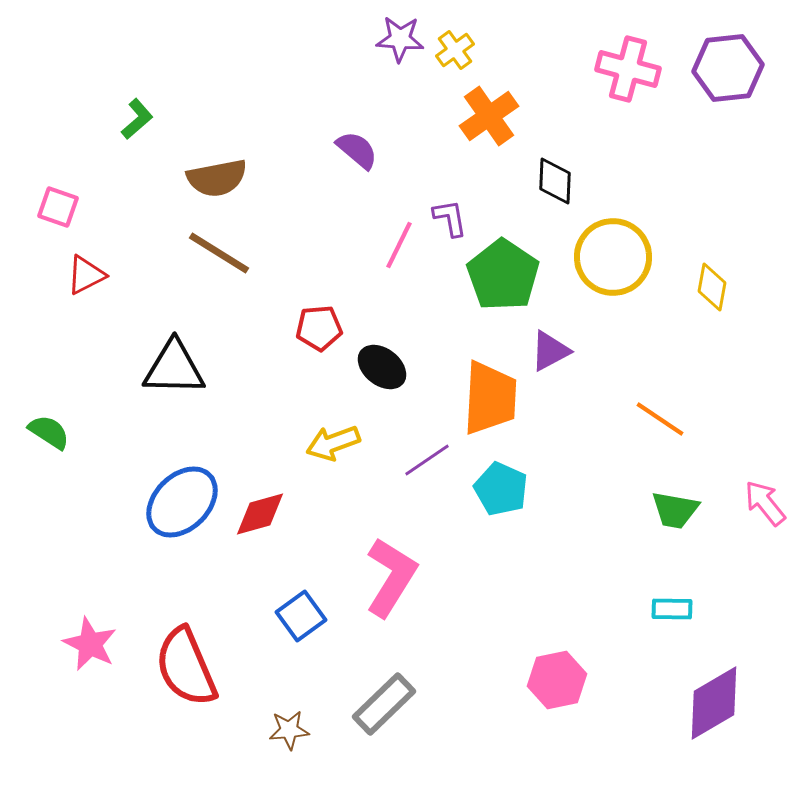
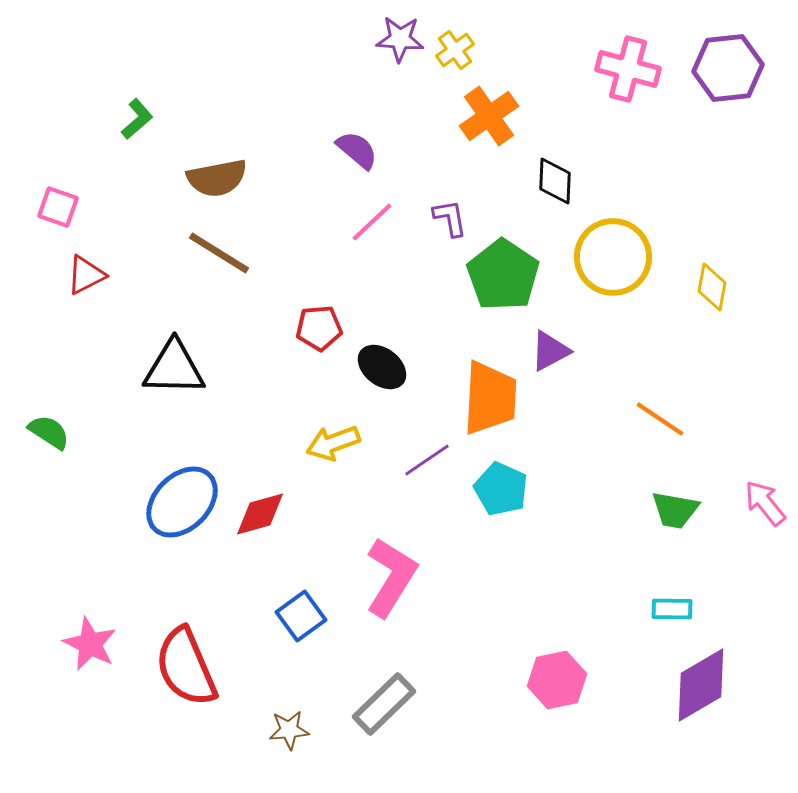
pink line: moved 27 px left, 23 px up; rotated 21 degrees clockwise
purple diamond: moved 13 px left, 18 px up
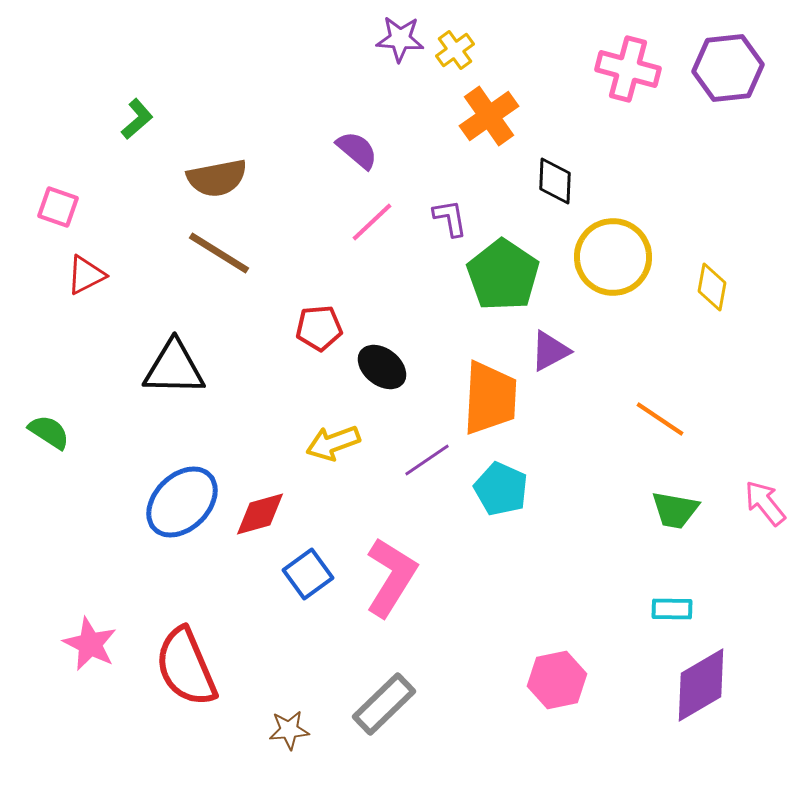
blue square: moved 7 px right, 42 px up
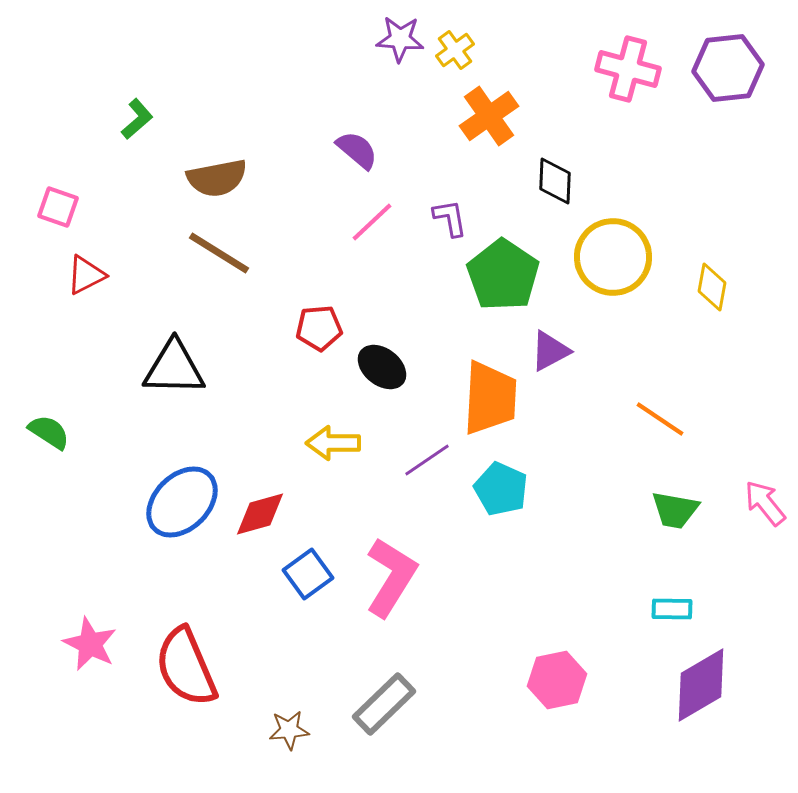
yellow arrow: rotated 20 degrees clockwise
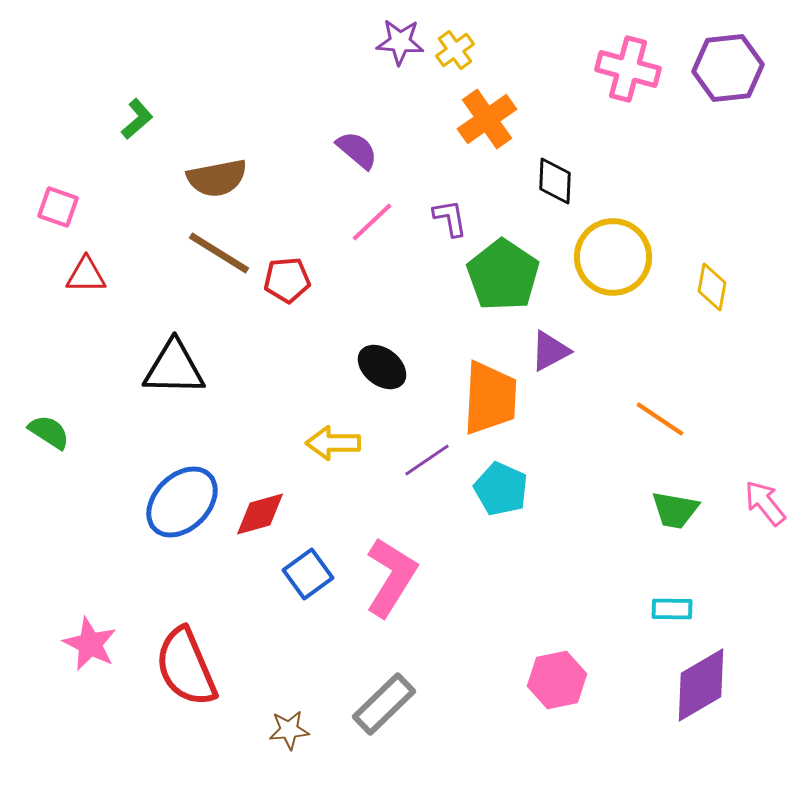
purple star: moved 3 px down
orange cross: moved 2 px left, 3 px down
red triangle: rotated 27 degrees clockwise
red pentagon: moved 32 px left, 48 px up
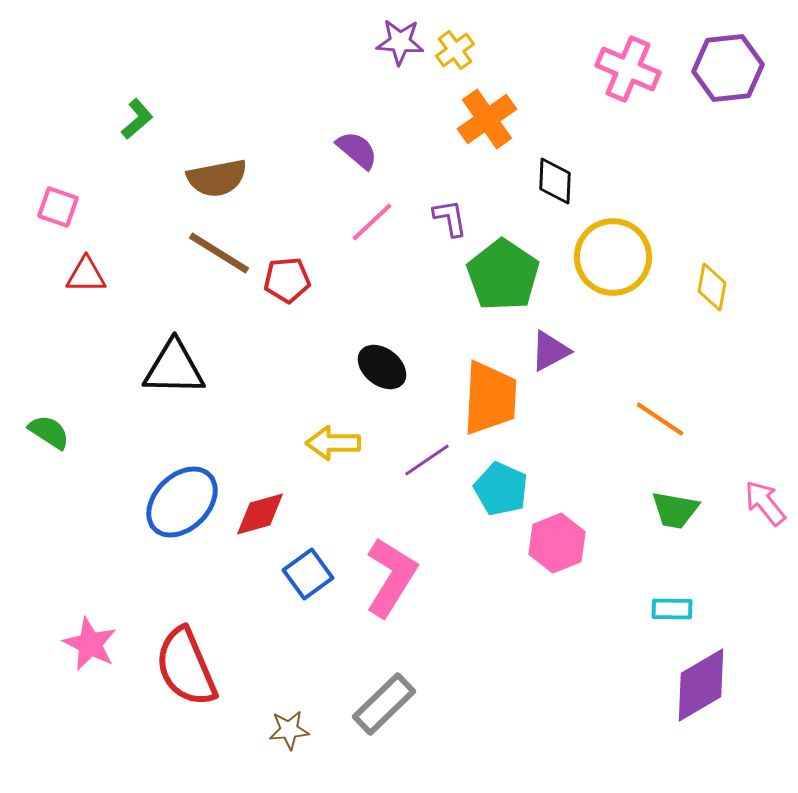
pink cross: rotated 8 degrees clockwise
pink hexagon: moved 137 px up; rotated 10 degrees counterclockwise
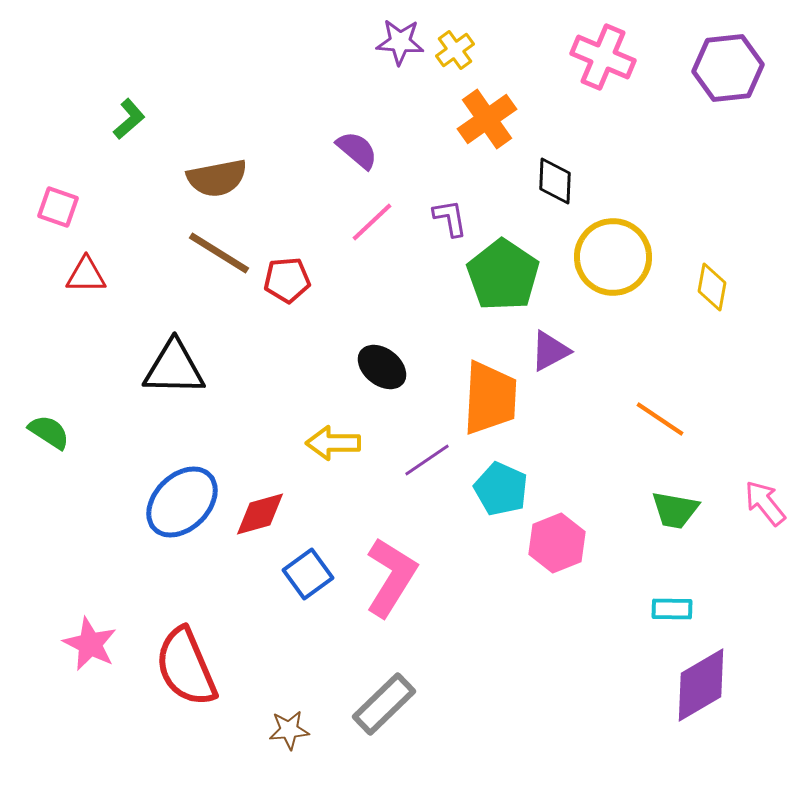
pink cross: moved 25 px left, 12 px up
green L-shape: moved 8 px left
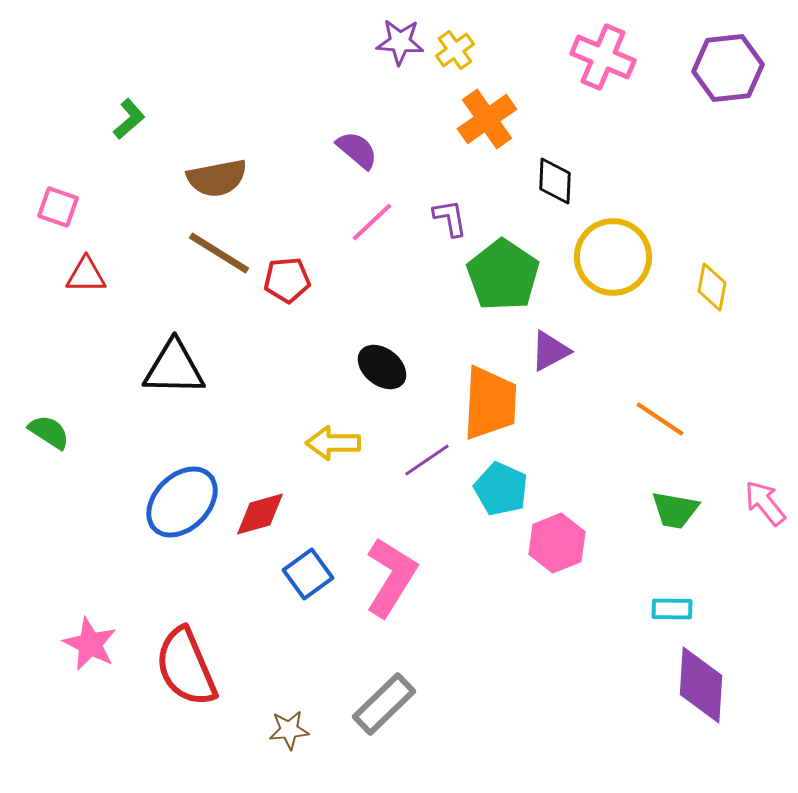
orange trapezoid: moved 5 px down
purple diamond: rotated 56 degrees counterclockwise
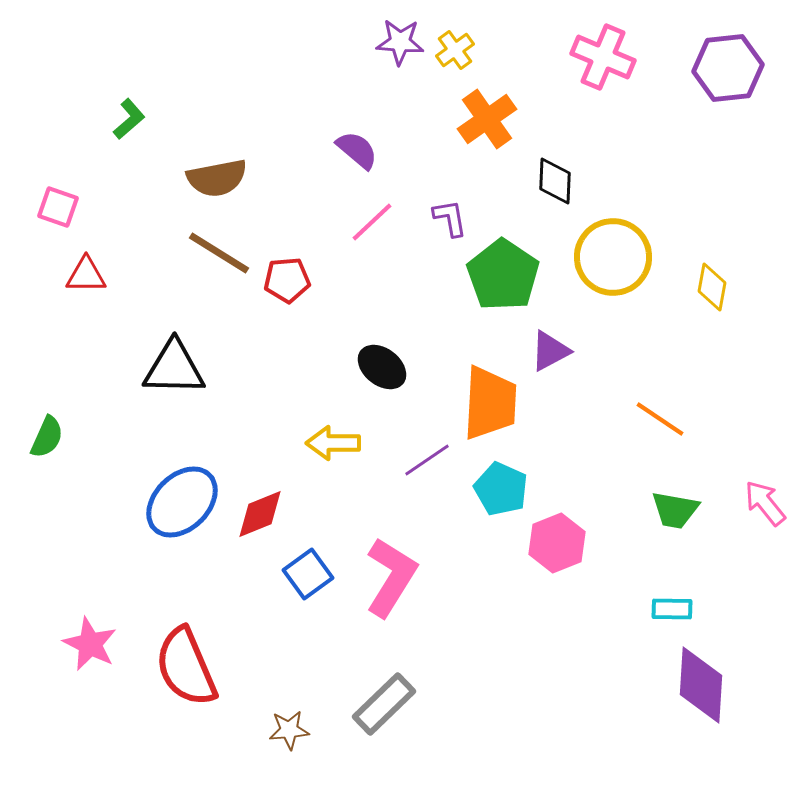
green semicircle: moved 2 px left, 5 px down; rotated 81 degrees clockwise
red diamond: rotated 6 degrees counterclockwise
